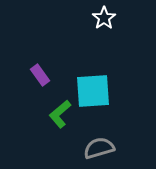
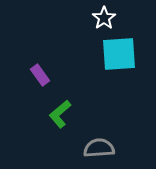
cyan square: moved 26 px right, 37 px up
gray semicircle: rotated 12 degrees clockwise
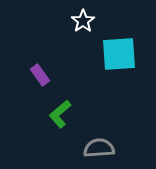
white star: moved 21 px left, 3 px down
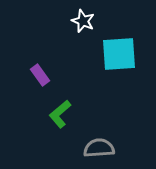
white star: rotated 15 degrees counterclockwise
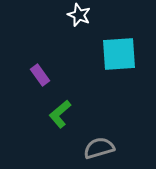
white star: moved 4 px left, 6 px up
gray semicircle: rotated 12 degrees counterclockwise
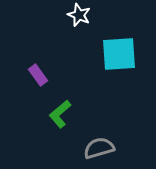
purple rectangle: moved 2 px left
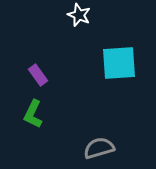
cyan square: moved 9 px down
green L-shape: moved 27 px left; rotated 24 degrees counterclockwise
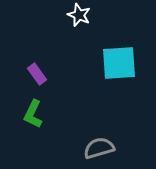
purple rectangle: moved 1 px left, 1 px up
